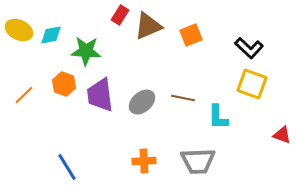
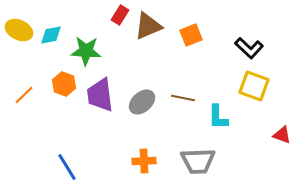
yellow square: moved 2 px right, 2 px down
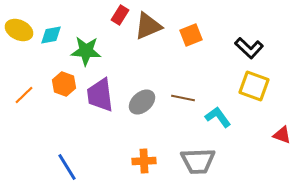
cyan L-shape: rotated 144 degrees clockwise
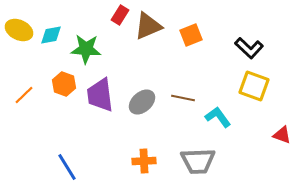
green star: moved 2 px up
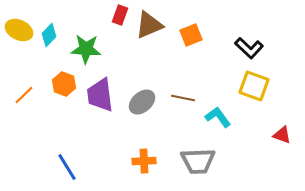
red rectangle: rotated 12 degrees counterclockwise
brown triangle: moved 1 px right, 1 px up
cyan diamond: moved 2 px left; rotated 35 degrees counterclockwise
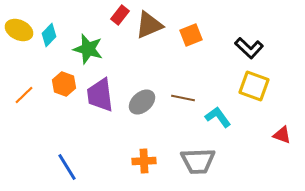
red rectangle: rotated 18 degrees clockwise
green star: moved 2 px right; rotated 12 degrees clockwise
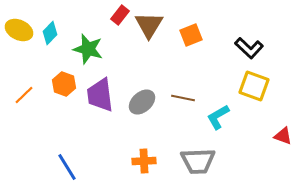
brown triangle: rotated 36 degrees counterclockwise
cyan diamond: moved 1 px right, 2 px up
cyan L-shape: rotated 84 degrees counterclockwise
red triangle: moved 1 px right, 1 px down
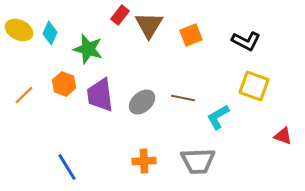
cyan diamond: rotated 20 degrees counterclockwise
black L-shape: moved 3 px left, 7 px up; rotated 16 degrees counterclockwise
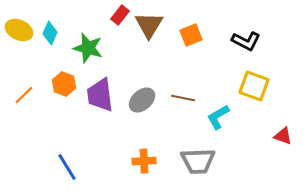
green star: moved 1 px up
gray ellipse: moved 2 px up
